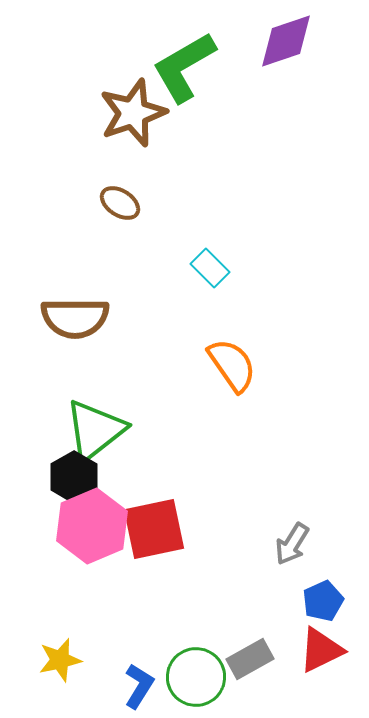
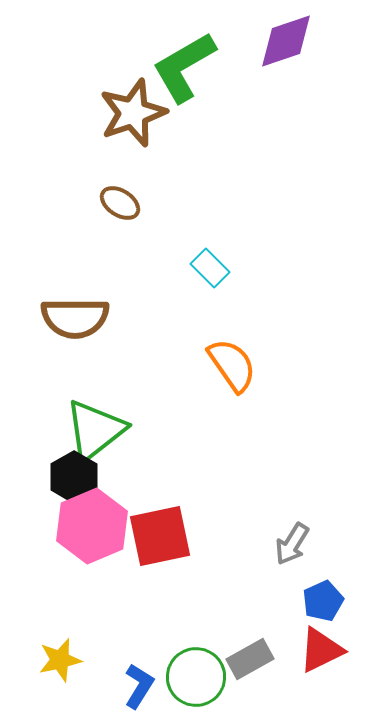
red square: moved 6 px right, 7 px down
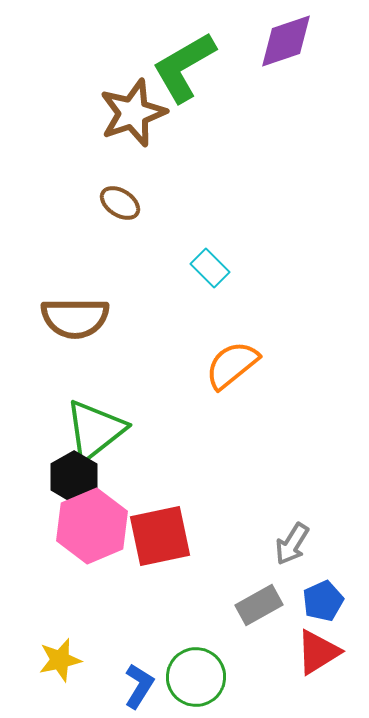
orange semicircle: rotated 94 degrees counterclockwise
red triangle: moved 3 px left, 2 px down; rotated 6 degrees counterclockwise
gray rectangle: moved 9 px right, 54 px up
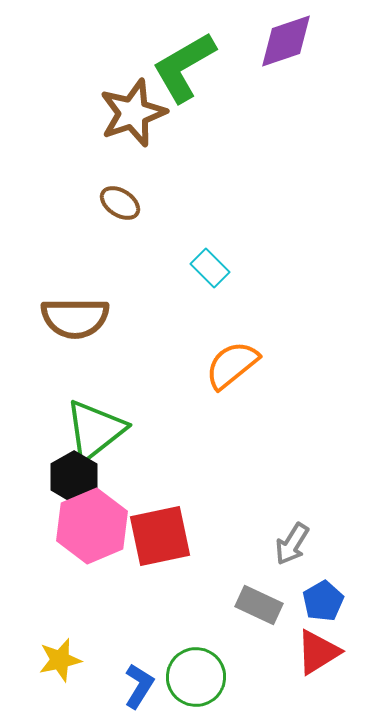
blue pentagon: rotated 6 degrees counterclockwise
gray rectangle: rotated 54 degrees clockwise
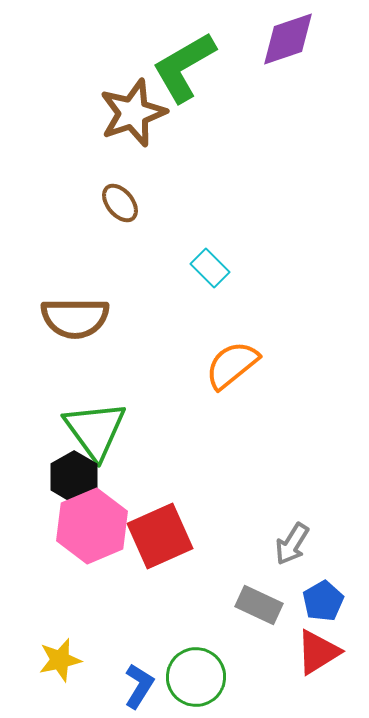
purple diamond: moved 2 px right, 2 px up
brown ellipse: rotated 18 degrees clockwise
green triangle: rotated 28 degrees counterclockwise
red square: rotated 12 degrees counterclockwise
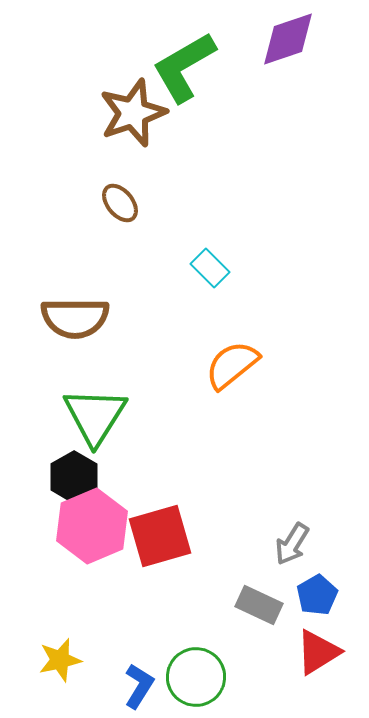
green triangle: moved 14 px up; rotated 8 degrees clockwise
red square: rotated 8 degrees clockwise
blue pentagon: moved 6 px left, 6 px up
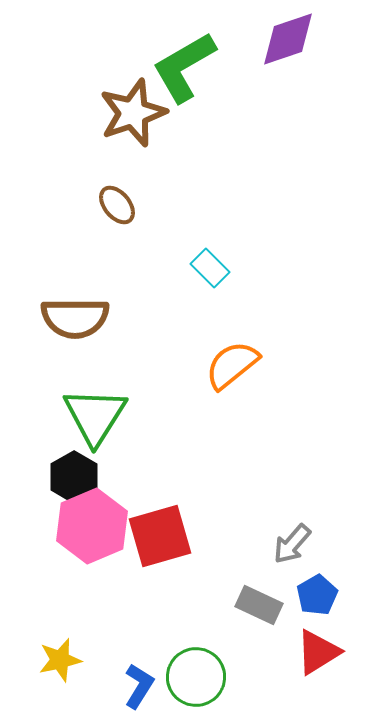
brown ellipse: moved 3 px left, 2 px down
gray arrow: rotated 9 degrees clockwise
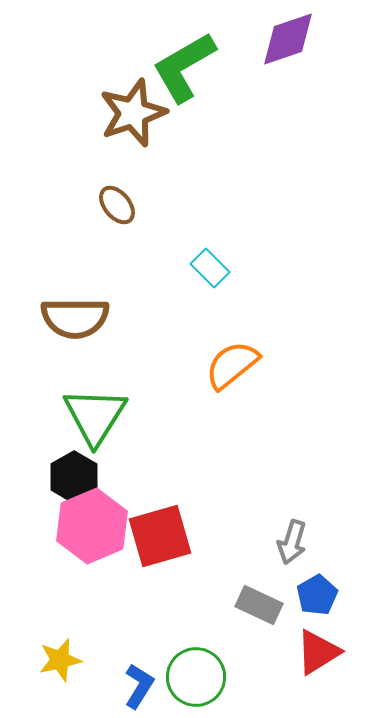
gray arrow: moved 2 px up; rotated 24 degrees counterclockwise
